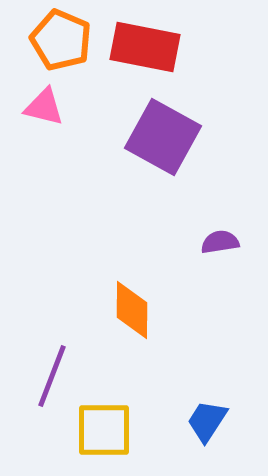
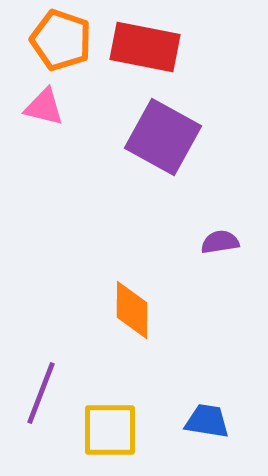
orange pentagon: rotated 4 degrees counterclockwise
purple line: moved 11 px left, 17 px down
blue trapezoid: rotated 66 degrees clockwise
yellow square: moved 6 px right
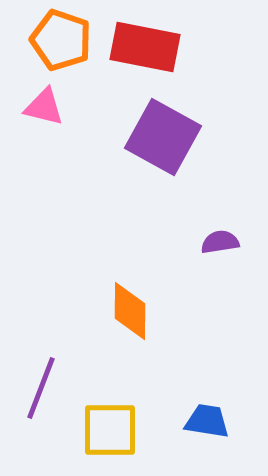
orange diamond: moved 2 px left, 1 px down
purple line: moved 5 px up
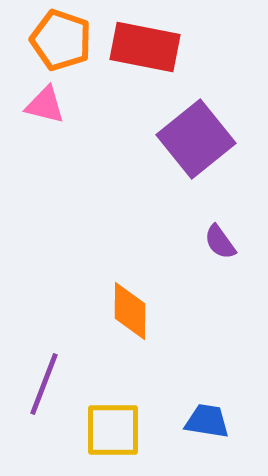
pink triangle: moved 1 px right, 2 px up
purple square: moved 33 px right, 2 px down; rotated 22 degrees clockwise
purple semicircle: rotated 117 degrees counterclockwise
purple line: moved 3 px right, 4 px up
yellow square: moved 3 px right
